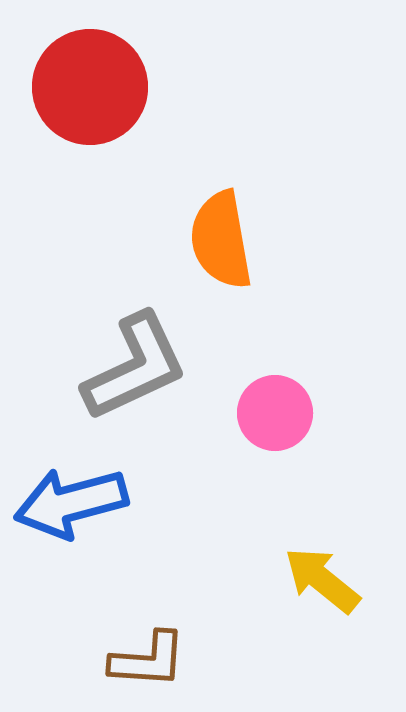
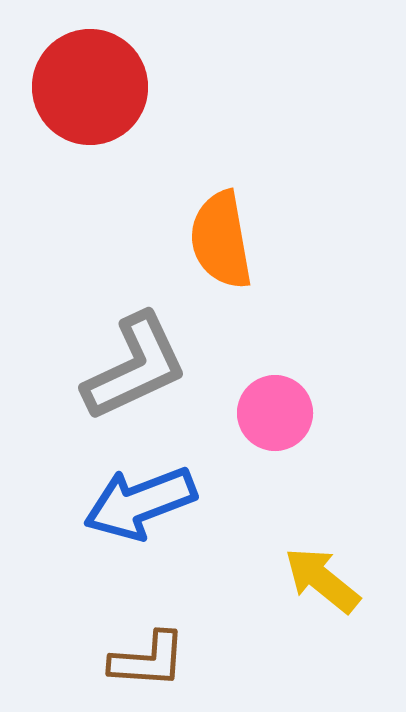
blue arrow: moved 69 px right; rotated 6 degrees counterclockwise
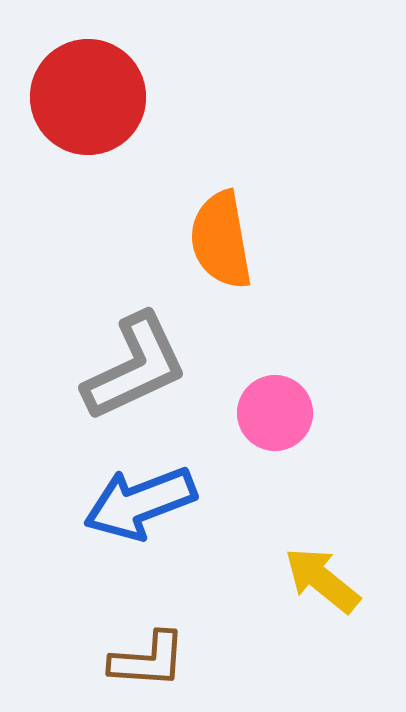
red circle: moved 2 px left, 10 px down
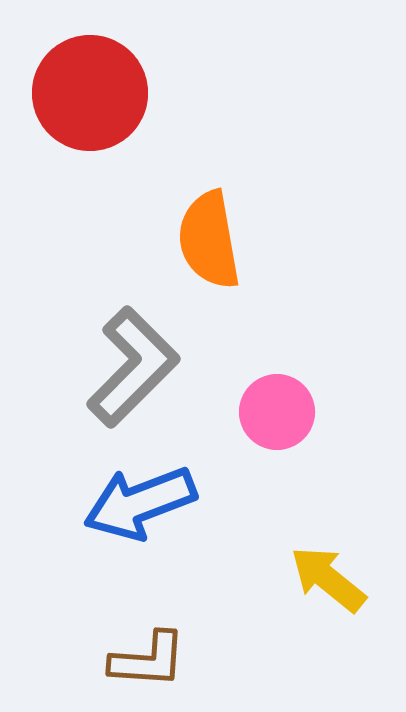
red circle: moved 2 px right, 4 px up
orange semicircle: moved 12 px left
gray L-shape: moved 2 px left; rotated 20 degrees counterclockwise
pink circle: moved 2 px right, 1 px up
yellow arrow: moved 6 px right, 1 px up
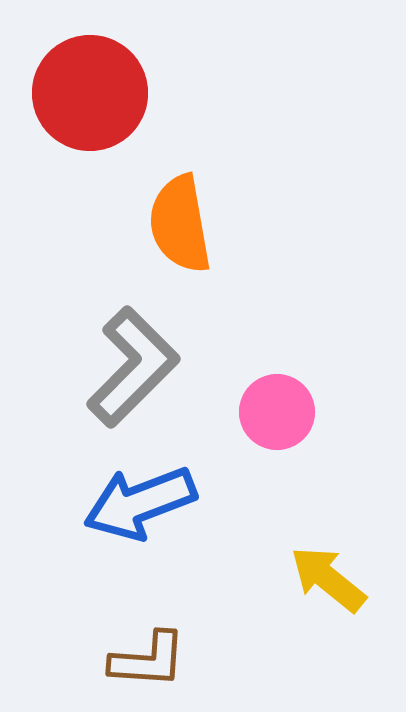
orange semicircle: moved 29 px left, 16 px up
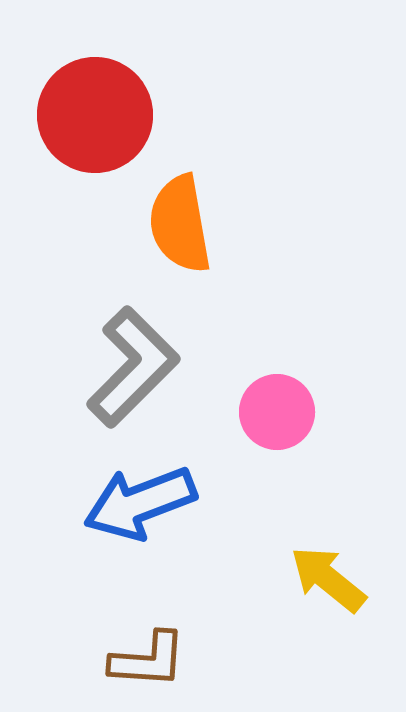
red circle: moved 5 px right, 22 px down
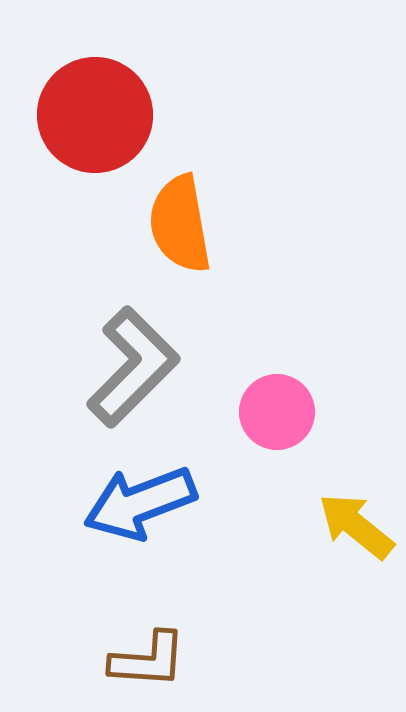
yellow arrow: moved 28 px right, 53 px up
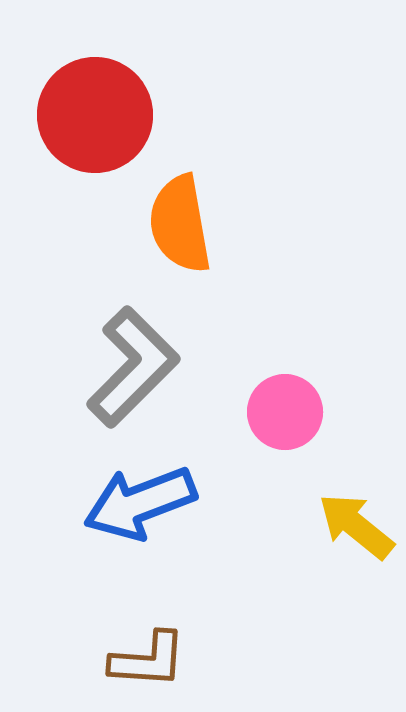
pink circle: moved 8 px right
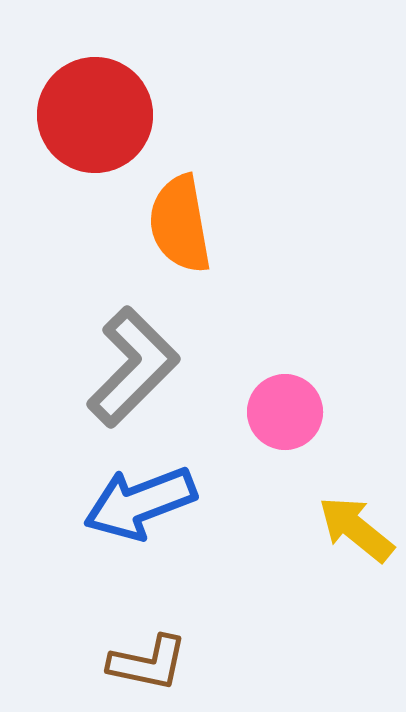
yellow arrow: moved 3 px down
brown L-shape: moved 3 px down; rotated 8 degrees clockwise
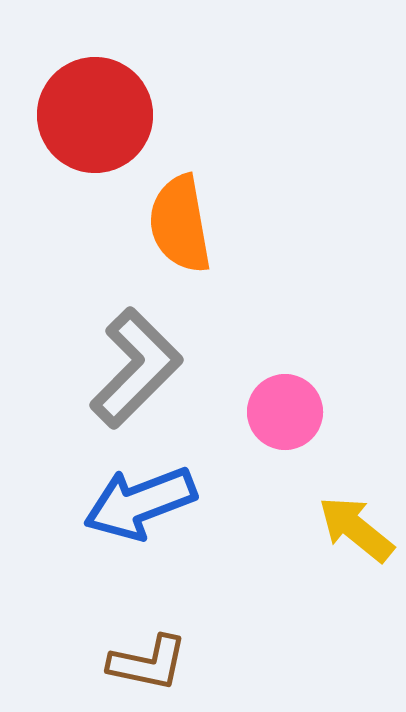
gray L-shape: moved 3 px right, 1 px down
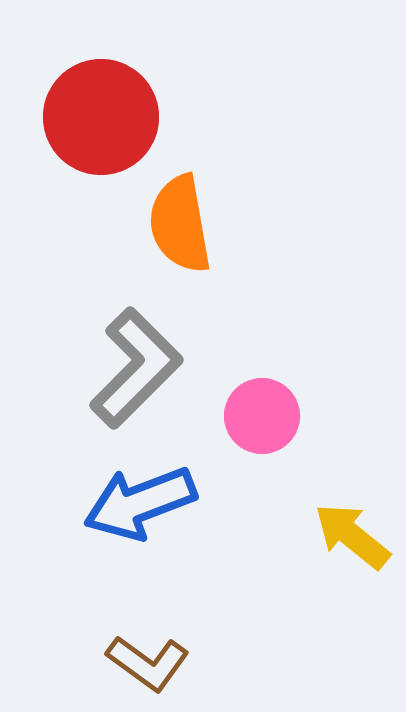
red circle: moved 6 px right, 2 px down
pink circle: moved 23 px left, 4 px down
yellow arrow: moved 4 px left, 7 px down
brown L-shape: rotated 24 degrees clockwise
